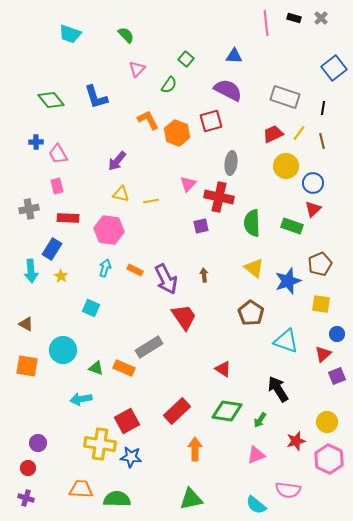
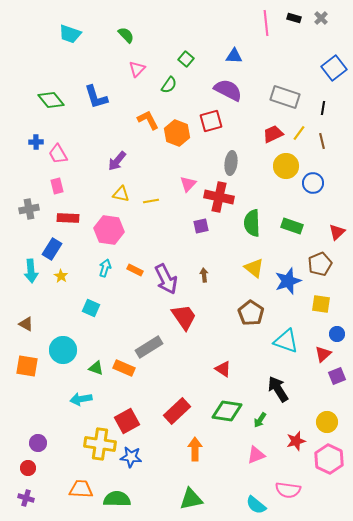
red triangle at (313, 209): moved 24 px right, 23 px down
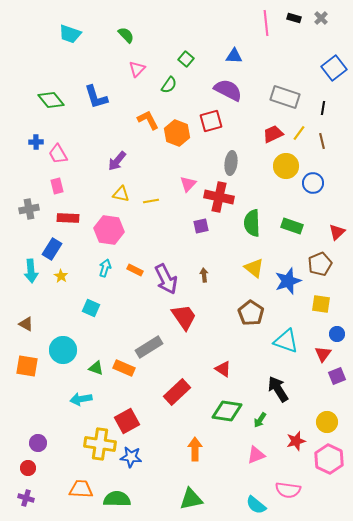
red triangle at (323, 354): rotated 12 degrees counterclockwise
red rectangle at (177, 411): moved 19 px up
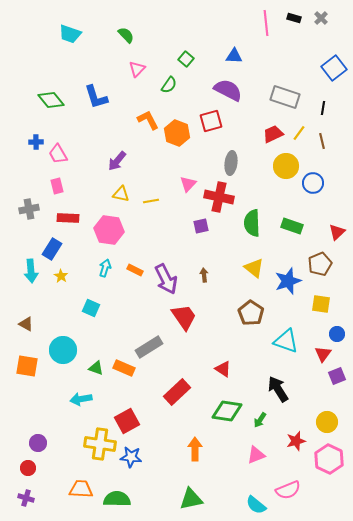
pink semicircle at (288, 490): rotated 30 degrees counterclockwise
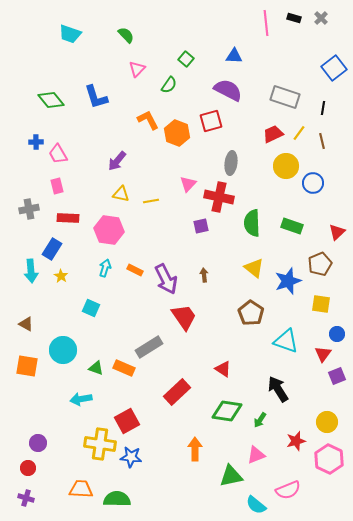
green triangle at (191, 499): moved 40 px right, 23 px up
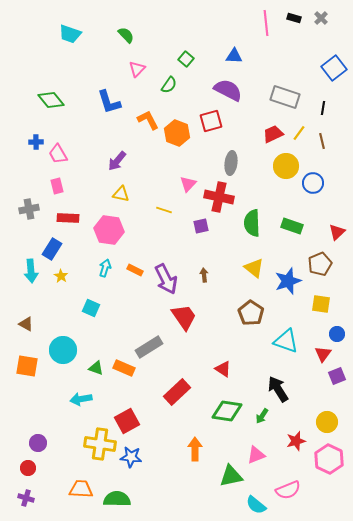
blue L-shape at (96, 97): moved 13 px right, 5 px down
yellow line at (151, 201): moved 13 px right, 9 px down; rotated 28 degrees clockwise
green arrow at (260, 420): moved 2 px right, 4 px up
